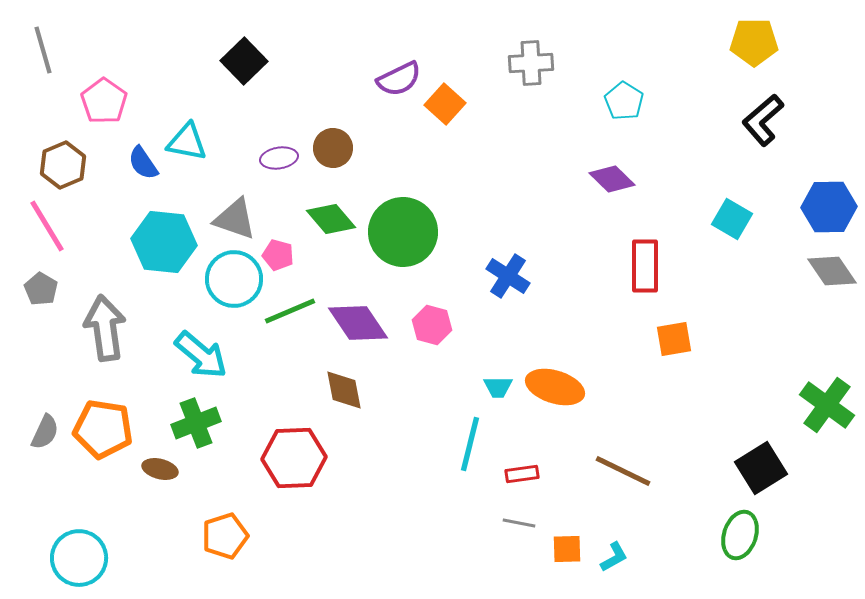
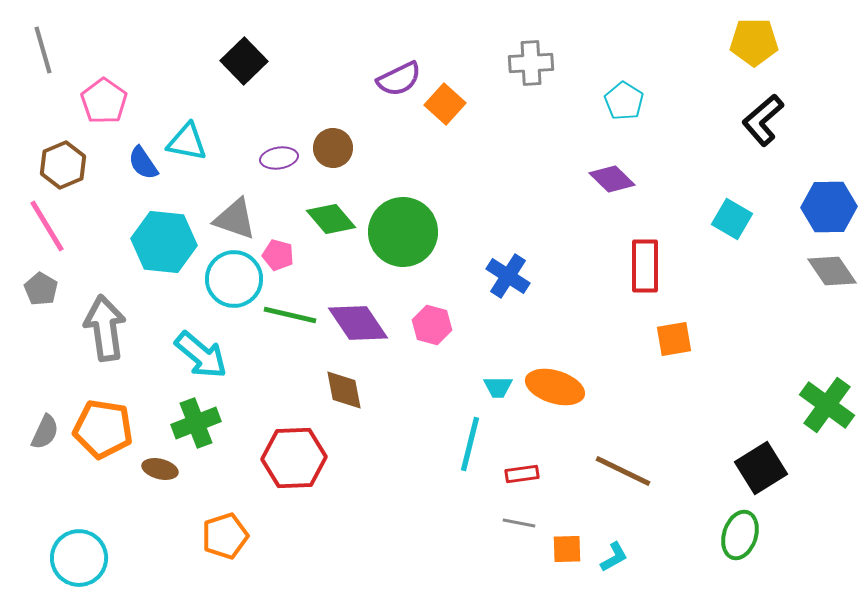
green line at (290, 311): moved 4 px down; rotated 36 degrees clockwise
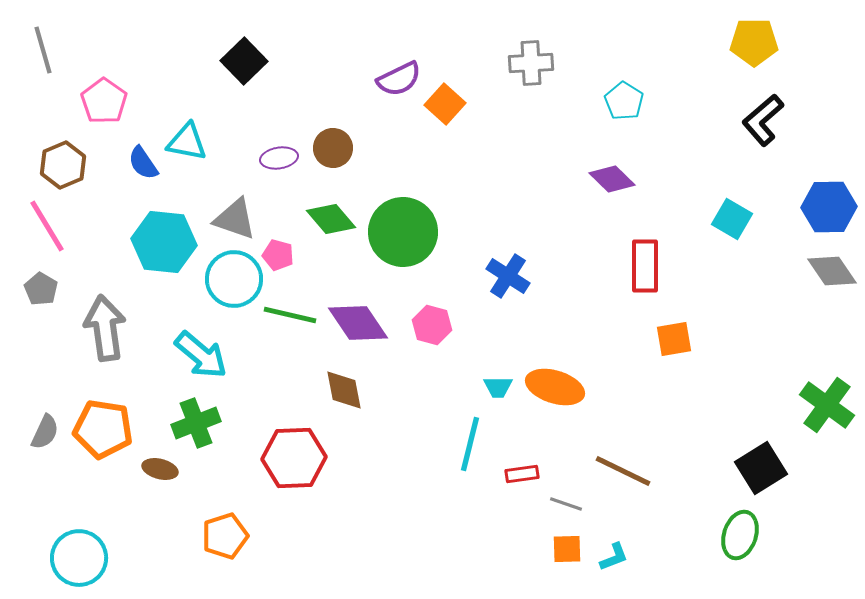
gray line at (519, 523): moved 47 px right, 19 px up; rotated 8 degrees clockwise
cyan L-shape at (614, 557): rotated 8 degrees clockwise
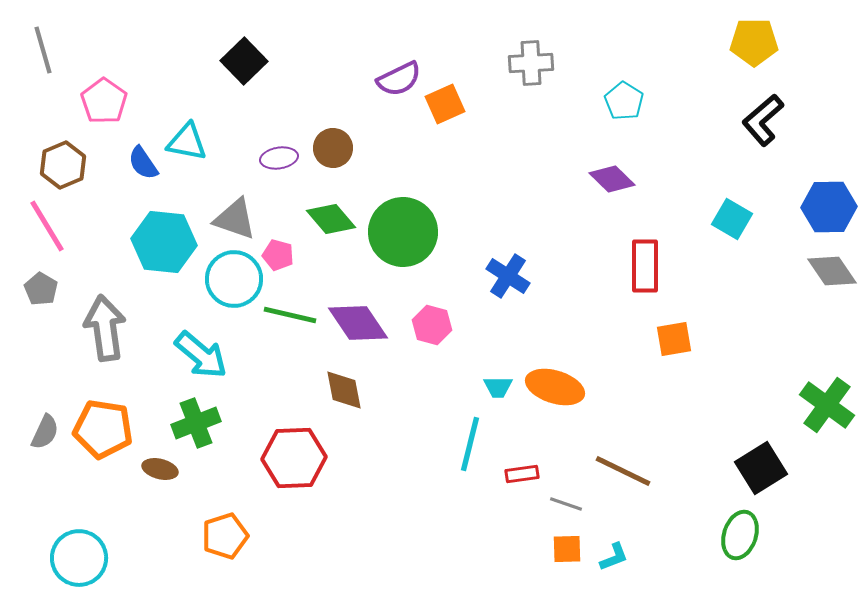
orange square at (445, 104): rotated 24 degrees clockwise
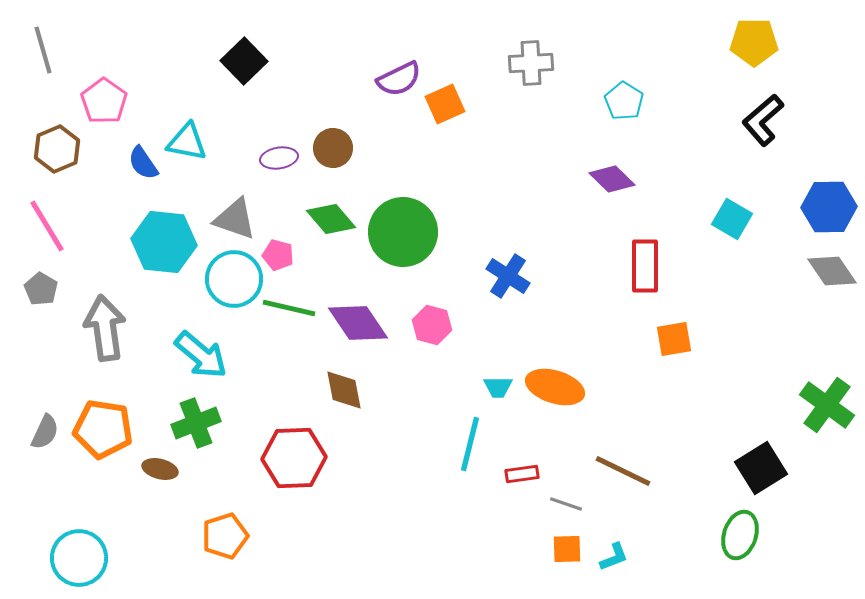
brown hexagon at (63, 165): moved 6 px left, 16 px up
green line at (290, 315): moved 1 px left, 7 px up
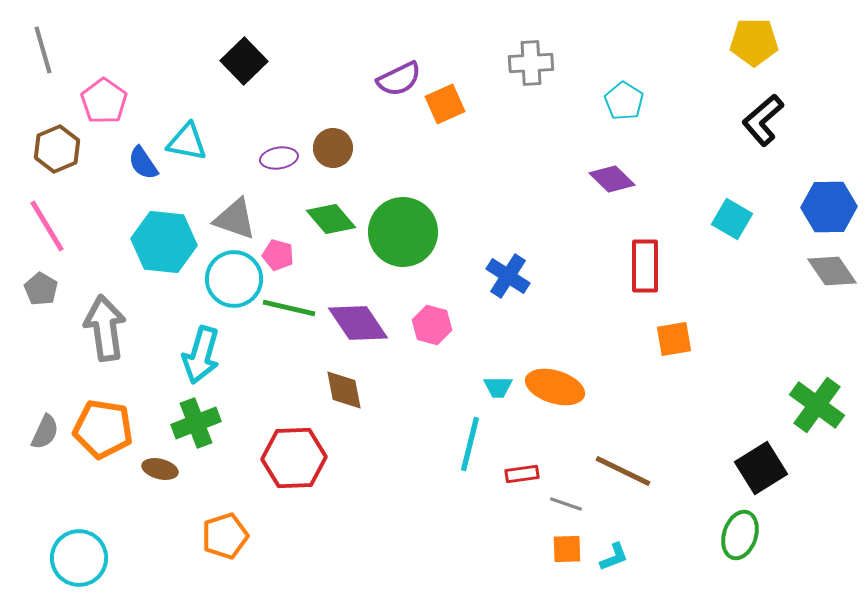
cyan arrow at (201, 355): rotated 66 degrees clockwise
green cross at (827, 405): moved 10 px left
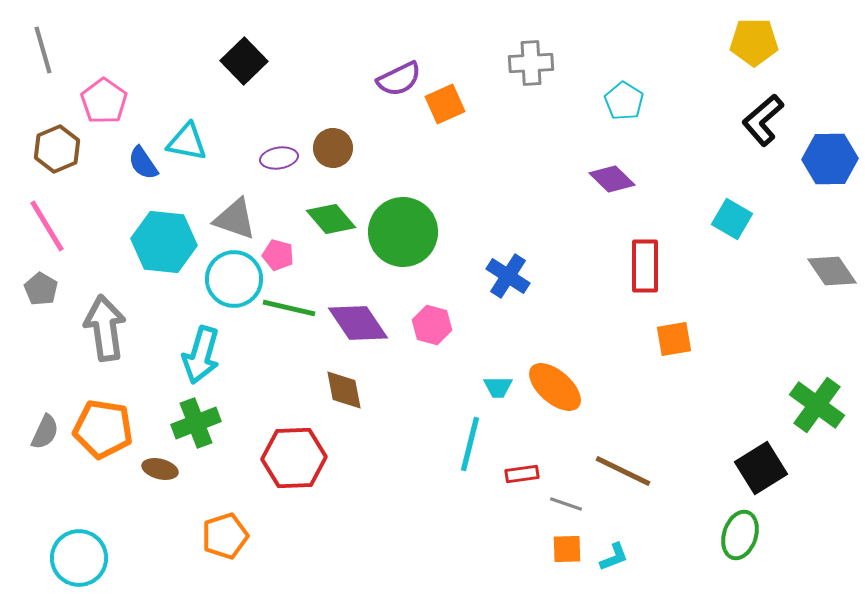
blue hexagon at (829, 207): moved 1 px right, 48 px up
orange ellipse at (555, 387): rotated 24 degrees clockwise
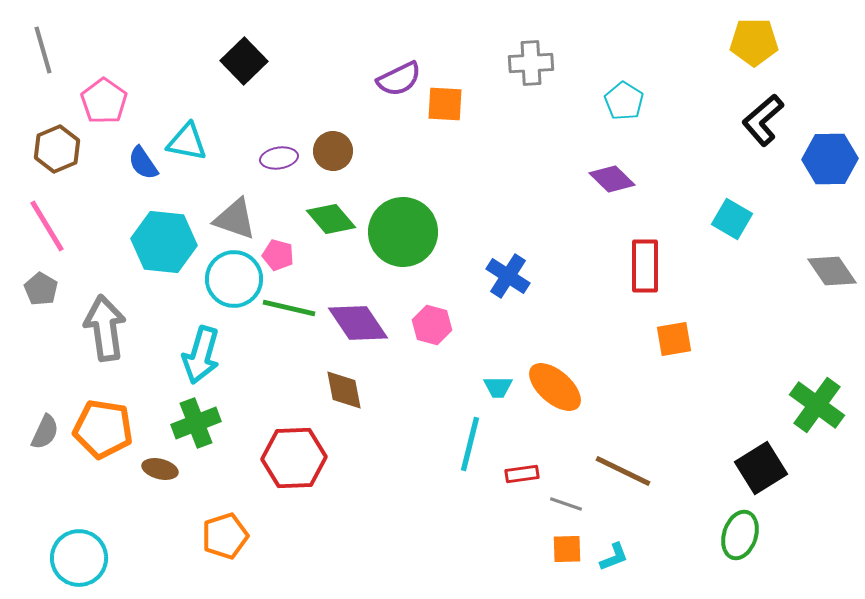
orange square at (445, 104): rotated 27 degrees clockwise
brown circle at (333, 148): moved 3 px down
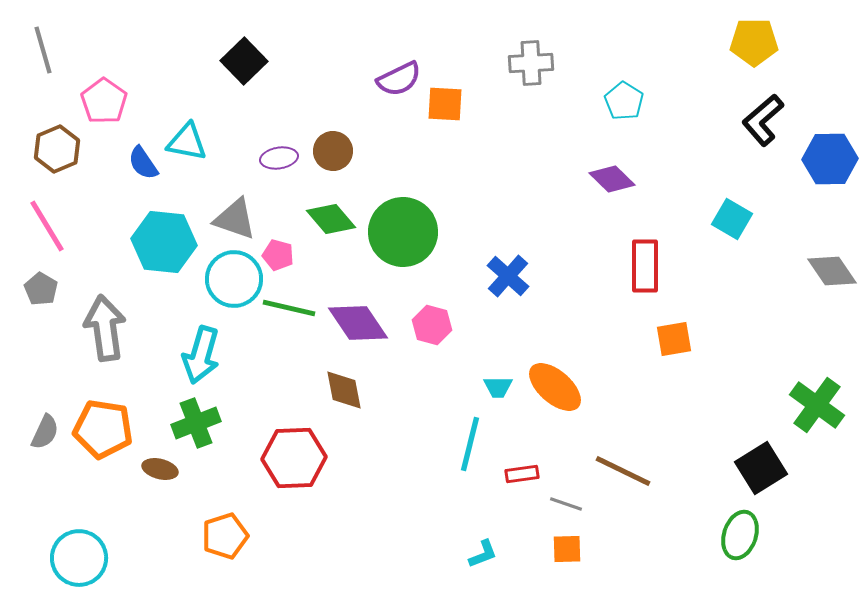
blue cross at (508, 276): rotated 9 degrees clockwise
cyan L-shape at (614, 557): moved 131 px left, 3 px up
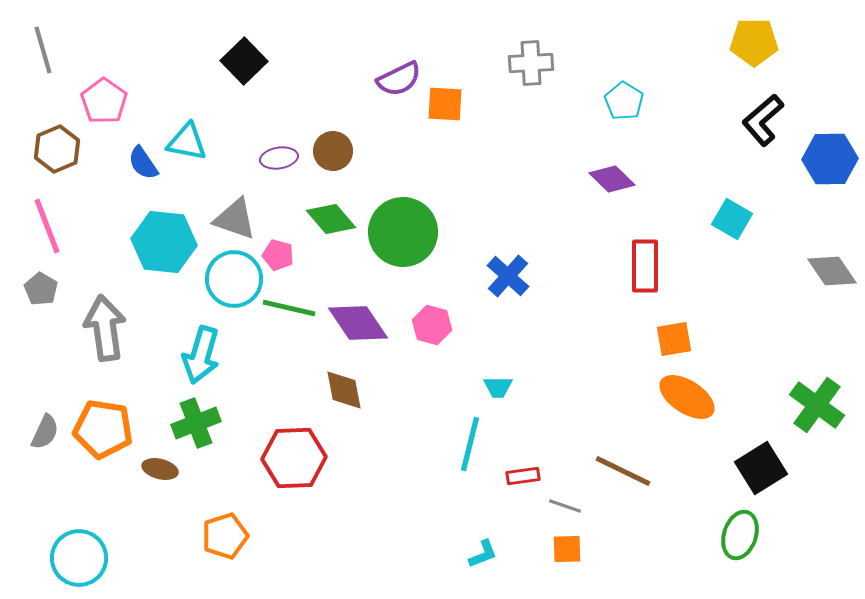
pink line at (47, 226): rotated 10 degrees clockwise
orange ellipse at (555, 387): moved 132 px right, 10 px down; rotated 8 degrees counterclockwise
red rectangle at (522, 474): moved 1 px right, 2 px down
gray line at (566, 504): moved 1 px left, 2 px down
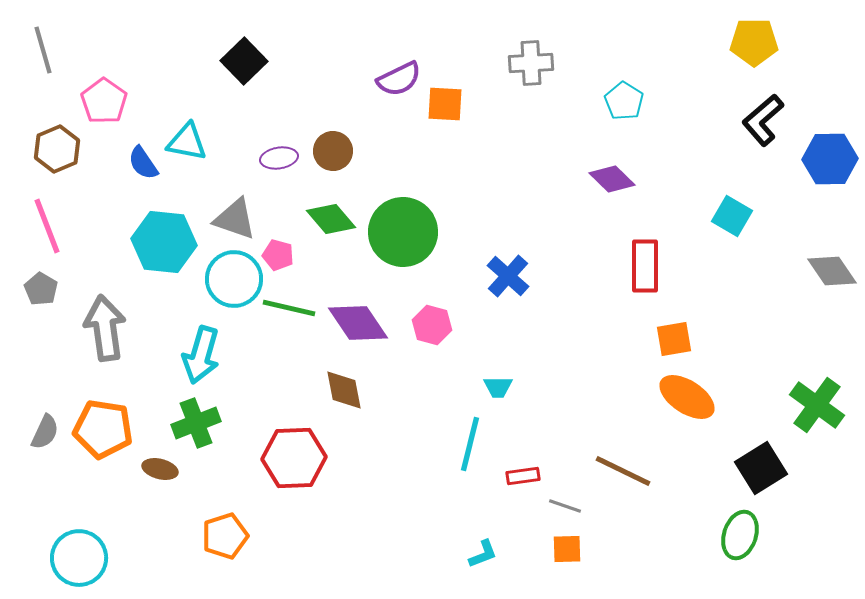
cyan square at (732, 219): moved 3 px up
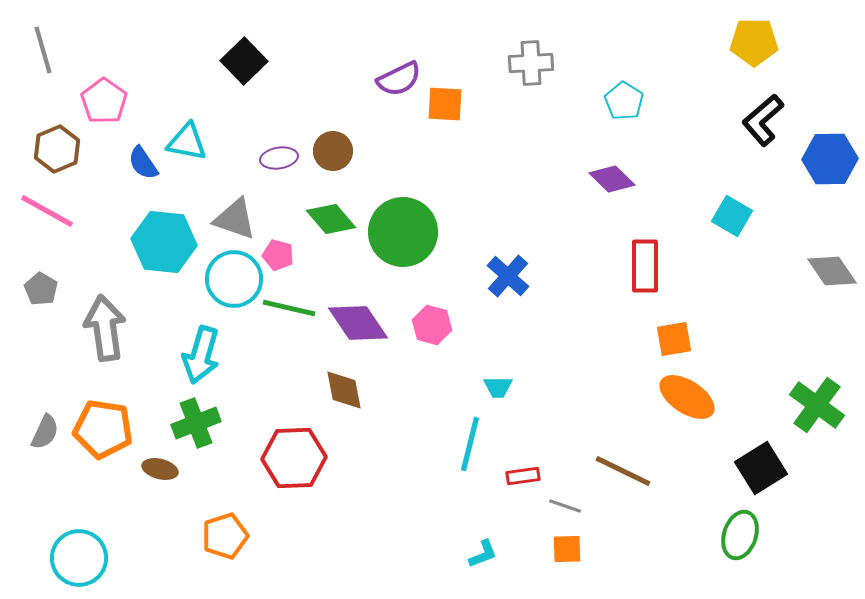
pink line at (47, 226): moved 15 px up; rotated 40 degrees counterclockwise
